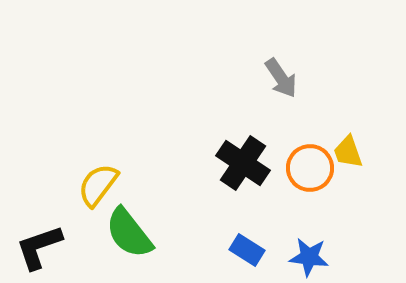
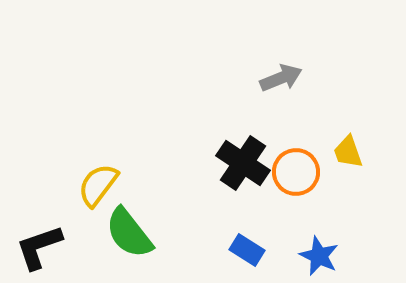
gray arrow: rotated 78 degrees counterclockwise
orange circle: moved 14 px left, 4 px down
blue star: moved 10 px right, 1 px up; rotated 18 degrees clockwise
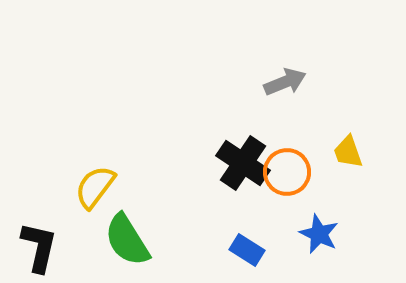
gray arrow: moved 4 px right, 4 px down
orange circle: moved 9 px left
yellow semicircle: moved 3 px left, 2 px down
green semicircle: moved 2 px left, 7 px down; rotated 6 degrees clockwise
black L-shape: rotated 122 degrees clockwise
blue star: moved 22 px up
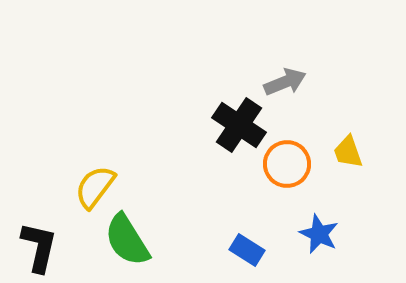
black cross: moved 4 px left, 38 px up
orange circle: moved 8 px up
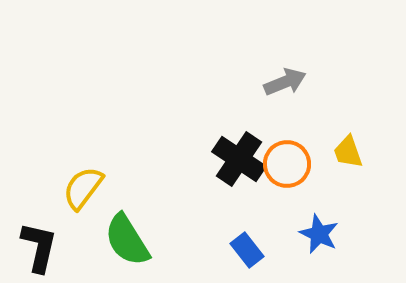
black cross: moved 34 px down
yellow semicircle: moved 12 px left, 1 px down
blue rectangle: rotated 20 degrees clockwise
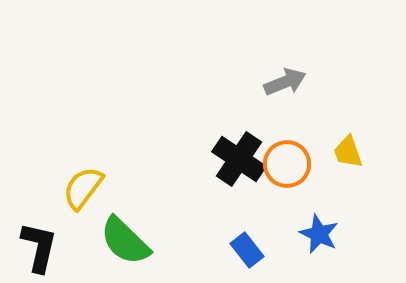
green semicircle: moved 2 px left, 1 px down; rotated 14 degrees counterclockwise
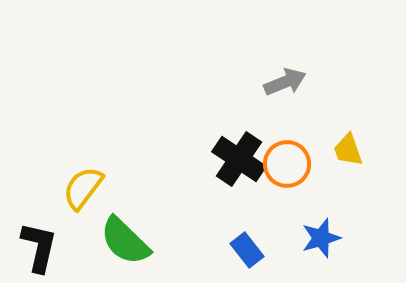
yellow trapezoid: moved 2 px up
blue star: moved 2 px right, 4 px down; rotated 30 degrees clockwise
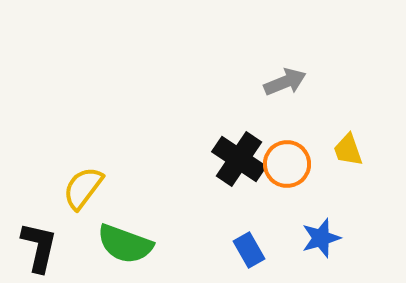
green semicircle: moved 3 px down; rotated 24 degrees counterclockwise
blue rectangle: moved 2 px right; rotated 8 degrees clockwise
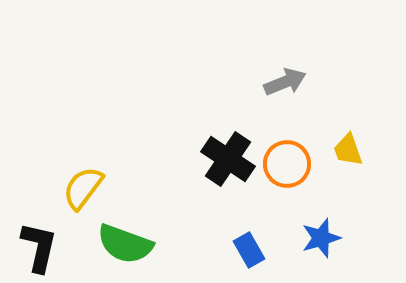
black cross: moved 11 px left
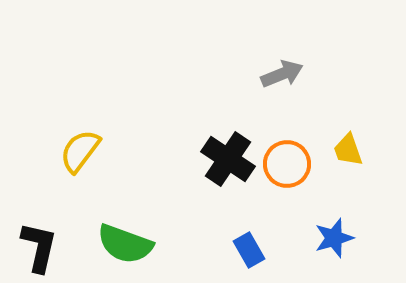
gray arrow: moved 3 px left, 8 px up
yellow semicircle: moved 3 px left, 37 px up
blue star: moved 13 px right
